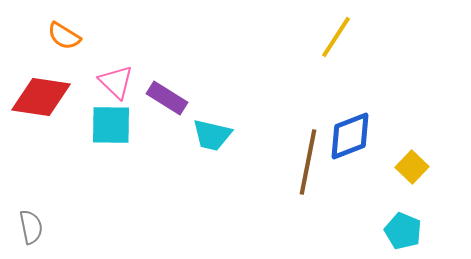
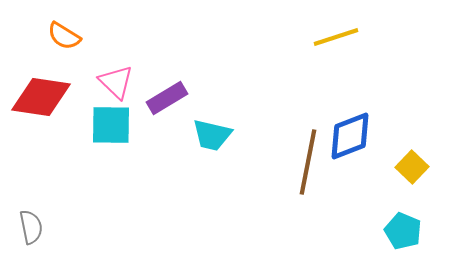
yellow line: rotated 39 degrees clockwise
purple rectangle: rotated 63 degrees counterclockwise
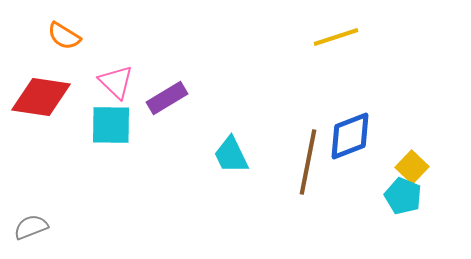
cyan trapezoid: moved 19 px right, 20 px down; rotated 51 degrees clockwise
gray semicircle: rotated 100 degrees counterclockwise
cyan pentagon: moved 35 px up
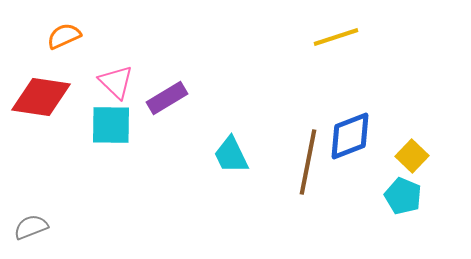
orange semicircle: rotated 124 degrees clockwise
yellow square: moved 11 px up
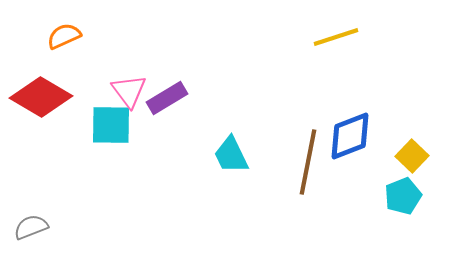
pink triangle: moved 13 px right, 9 px down; rotated 9 degrees clockwise
red diamond: rotated 22 degrees clockwise
cyan pentagon: rotated 27 degrees clockwise
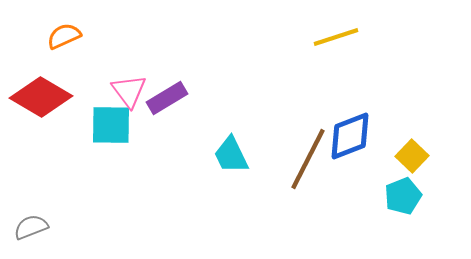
brown line: moved 3 px up; rotated 16 degrees clockwise
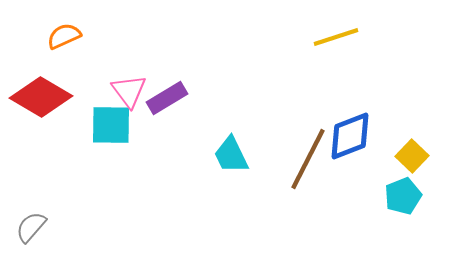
gray semicircle: rotated 28 degrees counterclockwise
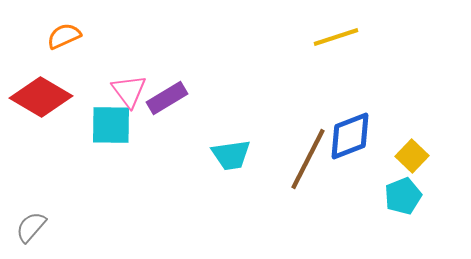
cyan trapezoid: rotated 72 degrees counterclockwise
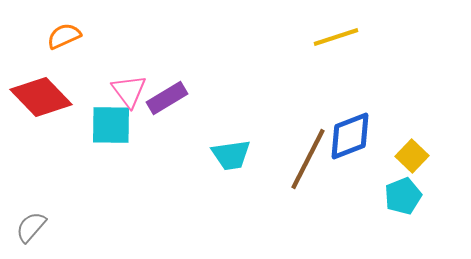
red diamond: rotated 16 degrees clockwise
